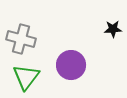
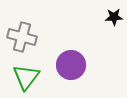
black star: moved 1 px right, 12 px up
gray cross: moved 1 px right, 2 px up
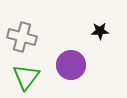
black star: moved 14 px left, 14 px down
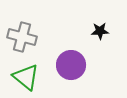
green triangle: rotated 28 degrees counterclockwise
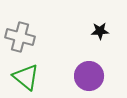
gray cross: moved 2 px left
purple circle: moved 18 px right, 11 px down
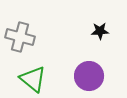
green triangle: moved 7 px right, 2 px down
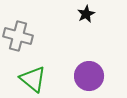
black star: moved 14 px left, 17 px up; rotated 24 degrees counterclockwise
gray cross: moved 2 px left, 1 px up
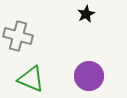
green triangle: moved 2 px left; rotated 16 degrees counterclockwise
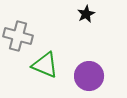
green triangle: moved 14 px right, 14 px up
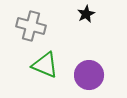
gray cross: moved 13 px right, 10 px up
purple circle: moved 1 px up
